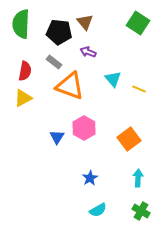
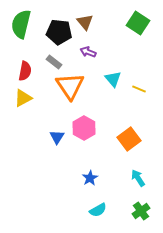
green semicircle: rotated 12 degrees clockwise
orange triangle: rotated 36 degrees clockwise
cyan arrow: rotated 36 degrees counterclockwise
green cross: rotated 24 degrees clockwise
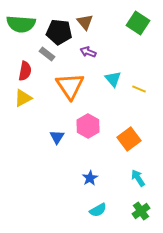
green semicircle: rotated 100 degrees counterclockwise
gray rectangle: moved 7 px left, 8 px up
pink hexagon: moved 4 px right, 2 px up
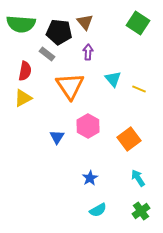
purple arrow: rotated 70 degrees clockwise
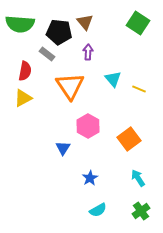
green semicircle: moved 1 px left
blue triangle: moved 6 px right, 11 px down
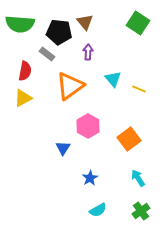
orange triangle: rotated 28 degrees clockwise
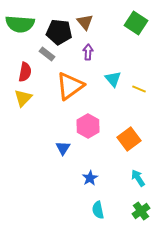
green square: moved 2 px left
red semicircle: moved 1 px down
yellow triangle: rotated 18 degrees counterclockwise
cyan semicircle: rotated 108 degrees clockwise
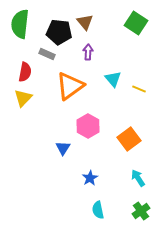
green semicircle: rotated 92 degrees clockwise
gray rectangle: rotated 14 degrees counterclockwise
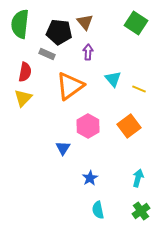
orange square: moved 13 px up
cyan arrow: rotated 48 degrees clockwise
